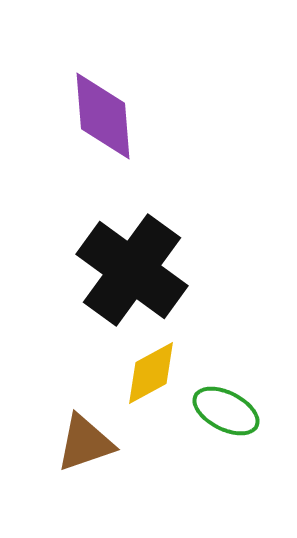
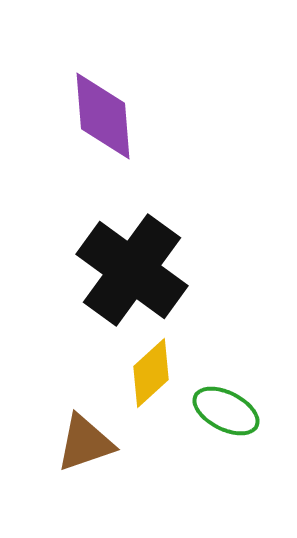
yellow diamond: rotated 14 degrees counterclockwise
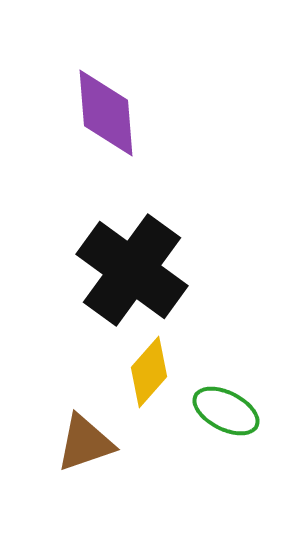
purple diamond: moved 3 px right, 3 px up
yellow diamond: moved 2 px left, 1 px up; rotated 6 degrees counterclockwise
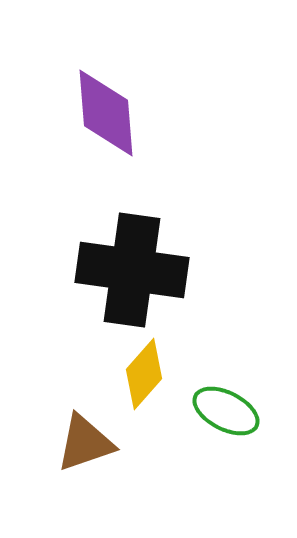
black cross: rotated 28 degrees counterclockwise
yellow diamond: moved 5 px left, 2 px down
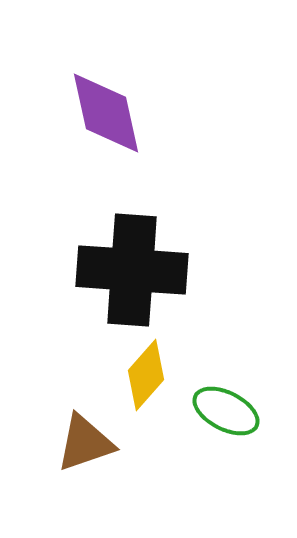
purple diamond: rotated 8 degrees counterclockwise
black cross: rotated 4 degrees counterclockwise
yellow diamond: moved 2 px right, 1 px down
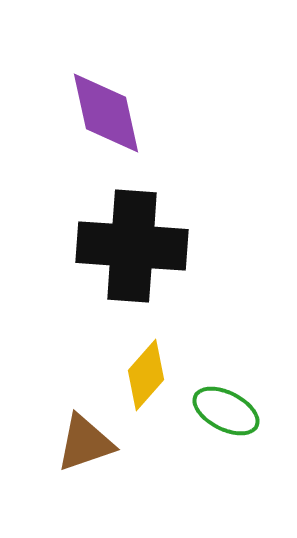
black cross: moved 24 px up
